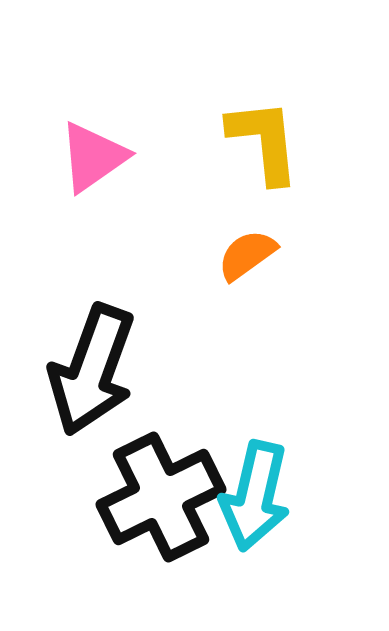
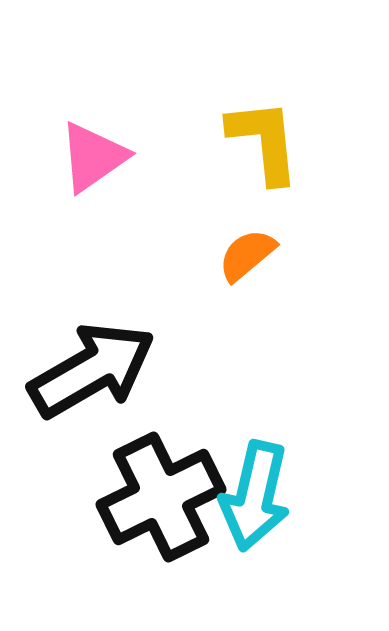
orange semicircle: rotated 4 degrees counterclockwise
black arrow: rotated 140 degrees counterclockwise
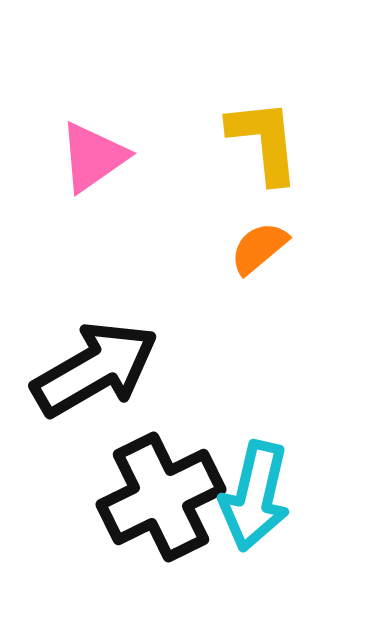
orange semicircle: moved 12 px right, 7 px up
black arrow: moved 3 px right, 1 px up
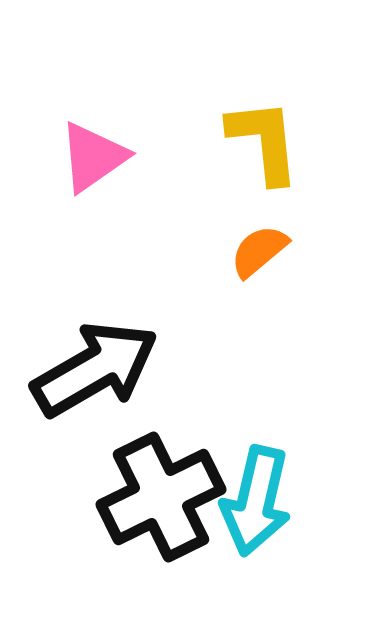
orange semicircle: moved 3 px down
cyan arrow: moved 1 px right, 5 px down
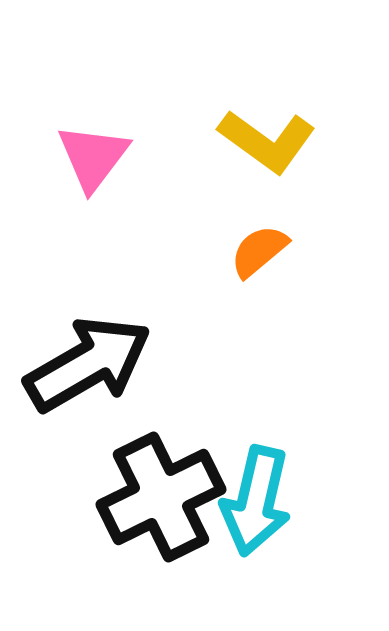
yellow L-shape: moved 3 px right; rotated 132 degrees clockwise
pink triangle: rotated 18 degrees counterclockwise
black arrow: moved 7 px left, 5 px up
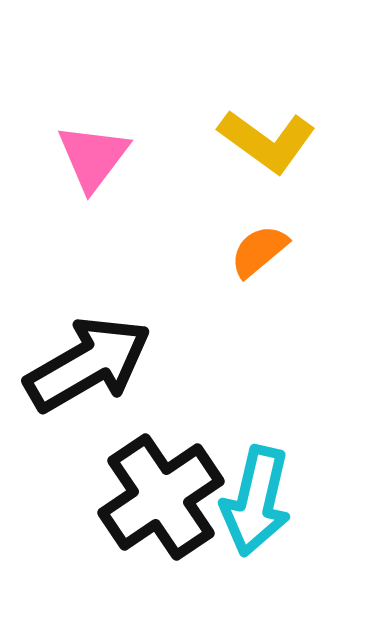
black cross: rotated 8 degrees counterclockwise
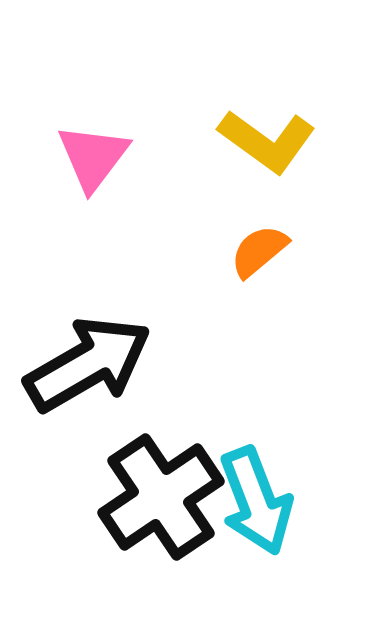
cyan arrow: rotated 34 degrees counterclockwise
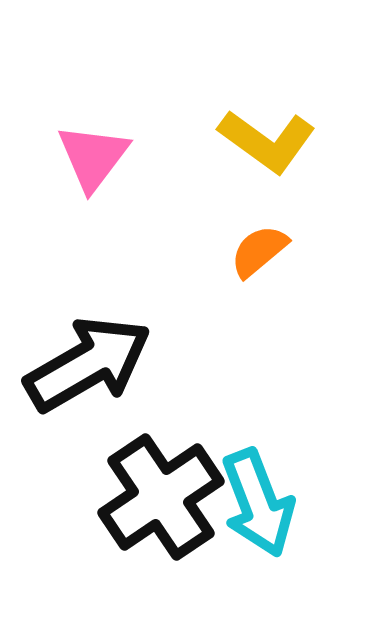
cyan arrow: moved 2 px right, 2 px down
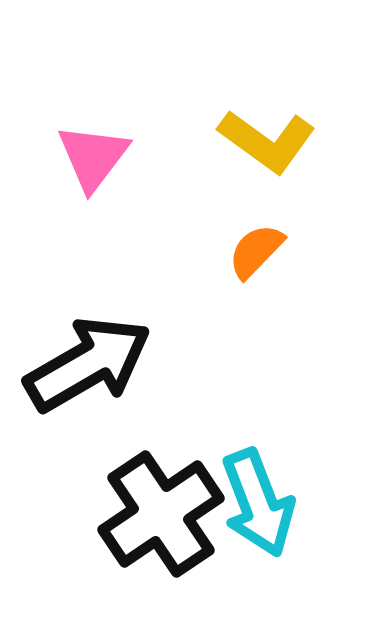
orange semicircle: moved 3 px left; rotated 6 degrees counterclockwise
black cross: moved 17 px down
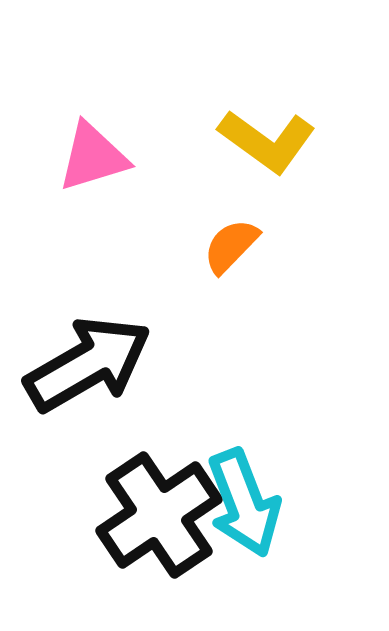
pink triangle: rotated 36 degrees clockwise
orange semicircle: moved 25 px left, 5 px up
cyan arrow: moved 14 px left
black cross: moved 2 px left, 1 px down
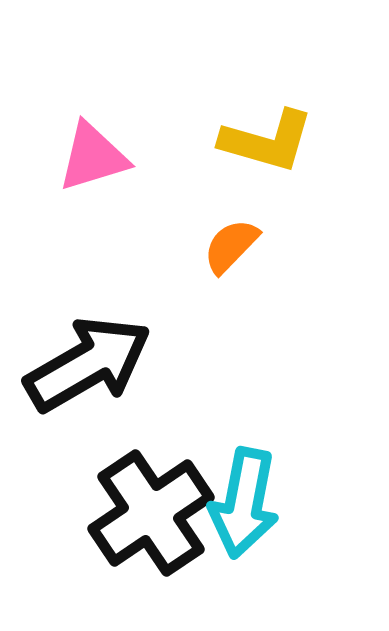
yellow L-shape: rotated 20 degrees counterclockwise
cyan arrow: rotated 32 degrees clockwise
black cross: moved 8 px left, 2 px up
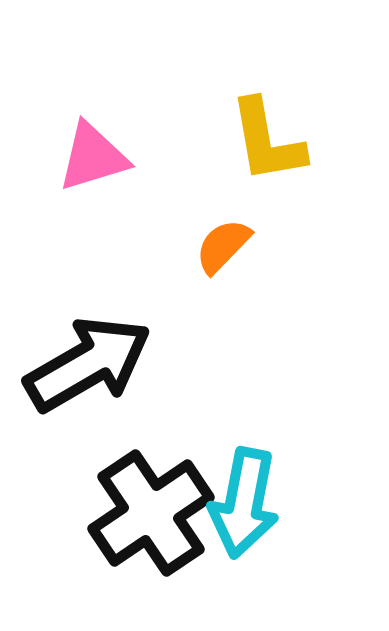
yellow L-shape: rotated 64 degrees clockwise
orange semicircle: moved 8 px left
